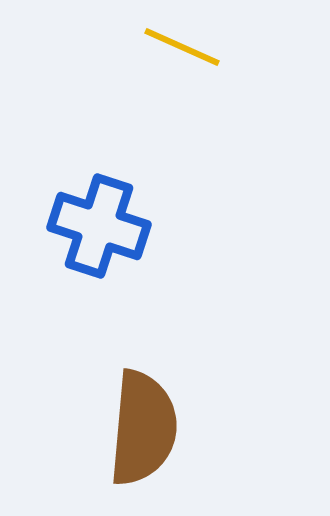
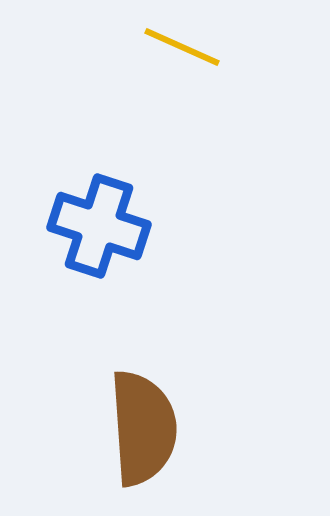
brown semicircle: rotated 9 degrees counterclockwise
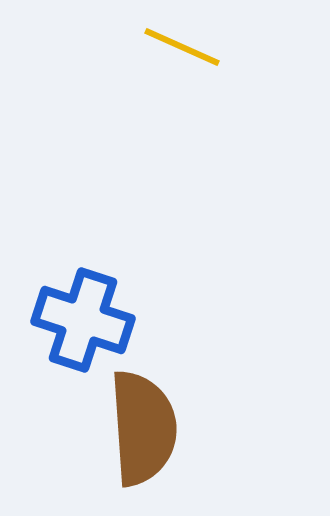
blue cross: moved 16 px left, 94 px down
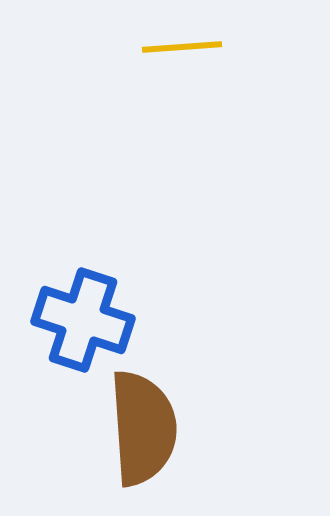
yellow line: rotated 28 degrees counterclockwise
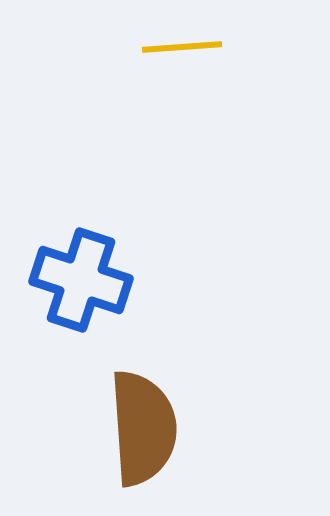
blue cross: moved 2 px left, 40 px up
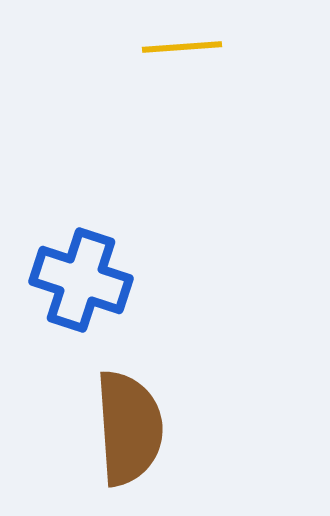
brown semicircle: moved 14 px left
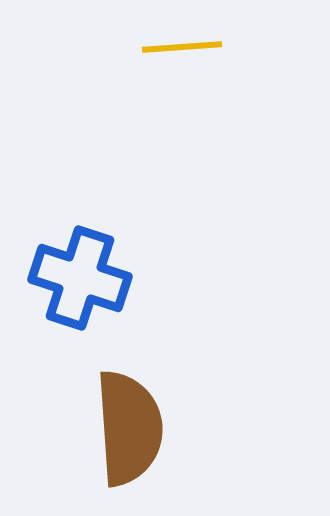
blue cross: moved 1 px left, 2 px up
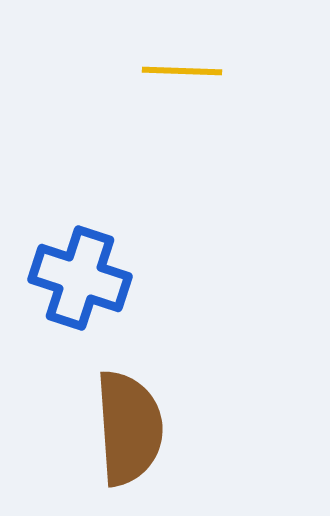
yellow line: moved 24 px down; rotated 6 degrees clockwise
